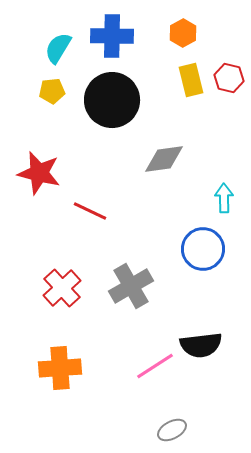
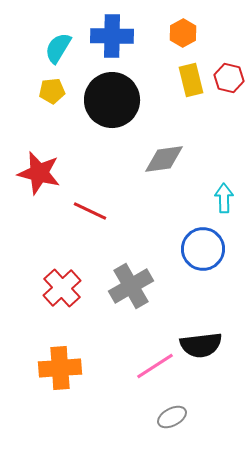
gray ellipse: moved 13 px up
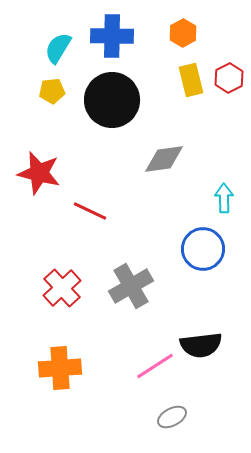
red hexagon: rotated 20 degrees clockwise
